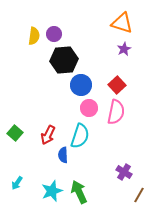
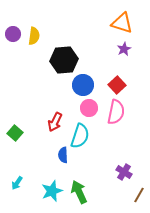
purple circle: moved 41 px left
blue circle: moved 2 px right
red arrow: moved 7 px right, 13 px up
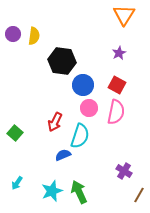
orange triangle: moved 2 px right, 8 px up; rotated 45 degrees clockwise
purple star: moved 5 px left, 4 px down
black hexagon: moved 2 px left, 1 px down; rotated 12 degrees clockwise
red square: rotated 18 degrees counterclockwise
blue semicircle: rotated 70 degrees clockwise
purple cross: moved 1 px up
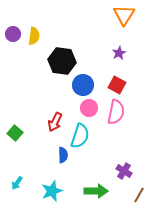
blue semicircle: rotated 112 degrees clockwise
green arrow: moved 17 px right, 1 px up; rotated 115 degrees clockwise
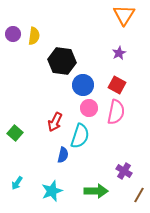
blue semicircle: rotated 14 degrees clockwise
